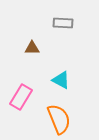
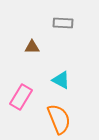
brown triangle: moved 1 px up
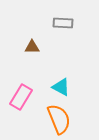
cyan triangle: moved 7 px down
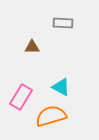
orange semicircle: moved 8 px left, 3 px up; rotated 84 degrees counterclockwise
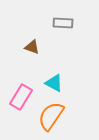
brown triangle: rotated 21 degrees clockwise
cyan triangle: moved 7 px left, 4 px up
orange semicircle: rotated 40 degrees counterclockwise
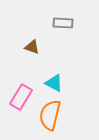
orange semicircle: moved 1 px left, 1 px up; rotated 20 degrees counterclockwise
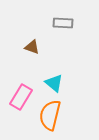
cyan triangle: rotated 12 degrees clockwise
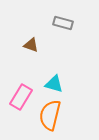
gray rectangle: rotated 12 degrees clockwise
brown triangle: moved 1 px left, 2 px up
cyan triangle: moved 1 px down; rotated 24 degrees counterclockwise
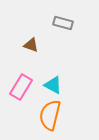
cyan triangle: moved 1 px left, 1 px down; rotated 12 degrees clockwise
pink rectangle: moved 10 px up
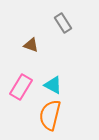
gray rectangle: rotated 42 degrees clockwise
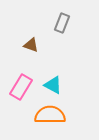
gray rectangle: moved 1 px left; rotated 54 degrees clockwise
orange semicircle: rotated 76 degrees clockwise
